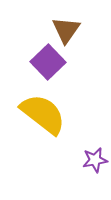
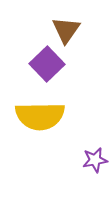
purple square: moved 1 px left, 2 px down
yellow semicircle: moved 3 px left, 2 px down; rotated 141 degrees clockwise
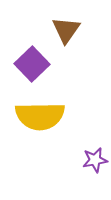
purple square: moved 15 px left
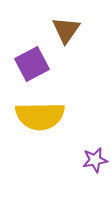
purple square: rotated 16 degrees clockwise
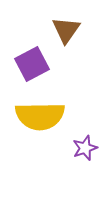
purple star: moved 10 px left, 12 px up; rotated 10 degrees counterclockwise
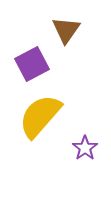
yellow semicircle: rotated 132 degrees clockwise
purple star: rotated 15 degrees counterclockwise
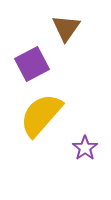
brown triangle: moved 2 px up
yellow semicircle: moved 1 px right, 1 px up
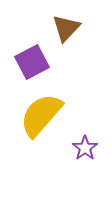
brown triangle: rotated 8 degrees clockwise
purple square: moved 2 px up
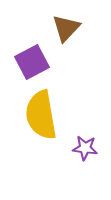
yellow semicircle: rotated 51 degrees counterclockwise
purple star: rotated 30 degrees counterclockwise
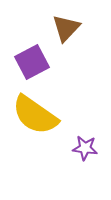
yellow semicircle: moved 6 px left; rotated 45 degrees counterclockwise
